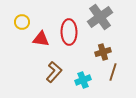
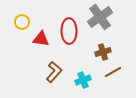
red ellipse: moved 1 px up
brown line: rotated 42 degrees clockwise
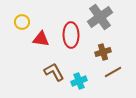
red ellipse: moved 2 px right, 4 px down
brown L-shape: rotated 70 degrees counterclockwise
cyan cross: moved 4 px left, 1 px down
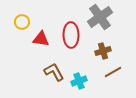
brown cross: moved 1 px up
